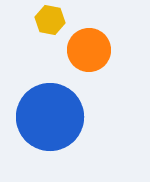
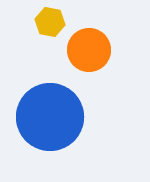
yellow hexagon: moved 2 px down
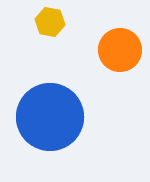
orange circle: moved 31 px right
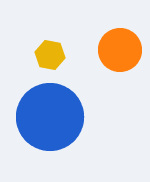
yellow hexagon: moved 33 px down
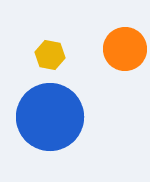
orange circle: moved 5 px right, 1 px up
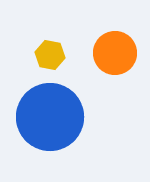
orange circle: moved 10 px left, 4 px down
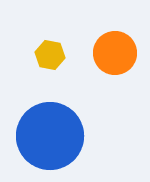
blue circle: moved 19 px down
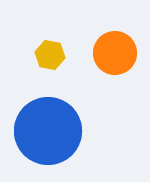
blue circle: moved 2 px left, 5 px up
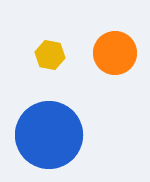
blue circle: moved 1 px right, 4 px down
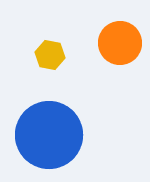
orange circle: moved 5 px right, 10 px up
